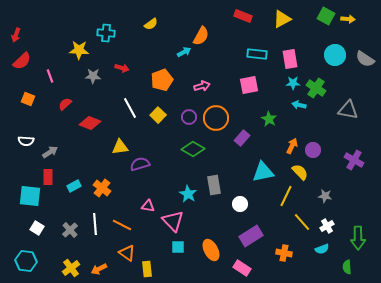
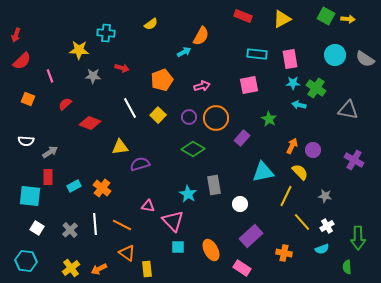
purple rectangle at (251, 236): rotated 10 degrees counterclockwise
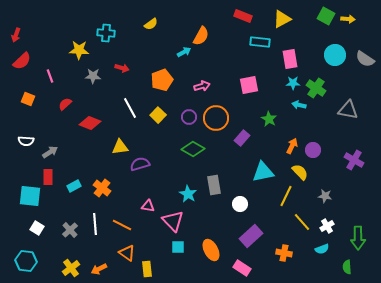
cyan rectangle at (257, 54): moved 3 px right, 12 px up
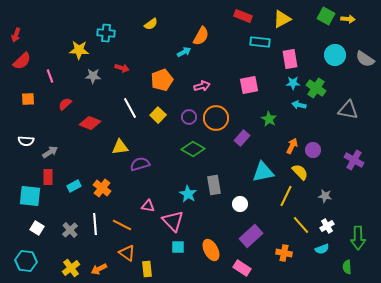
orange square at (28, 99): rotated 24 degrees counterclockwise
yellow line at (302, 222): moved 1 px left, 3 px down
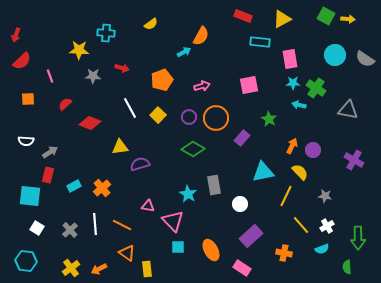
red rectangle at (48, 177): moved 2 px up; rotated 14 degrees clockwise
orange cross at (102, 188): rotated 12 degrees clockwise
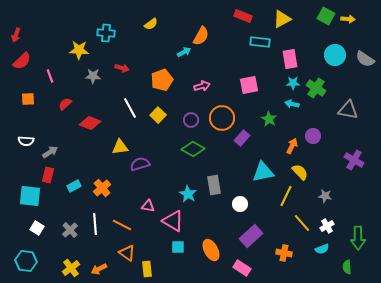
cyan arrow at (299, 105): moved 7 px left, 1 px up
purple circle at (189, 117): moved 2 px right, 3 px down
orange circle at (216, 118): moved 6 px right
purple circle at (313, 150): moved 14 px up
pink triangle at (173, 221): rotated 15 degrees counterclockwise
yellow line at (301, 225): moved 1 px right, 2 px up
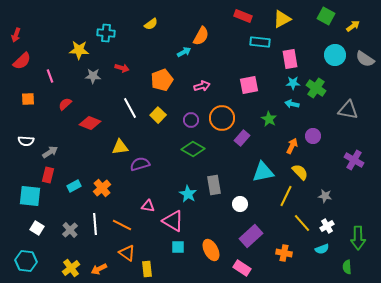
yellow arrow at (348, 19): moved 5 px right, 7 px down; rotated 40 degrees counterclockwise
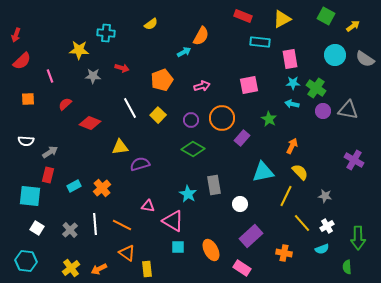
purple circle at (313, 136): moved 10 px right, 25 px up
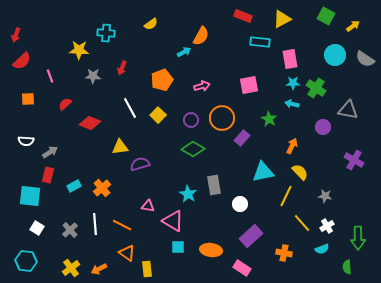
red arrow at (122, 68): rotated 96 degrees clockwise
purple circle at (323, 111): moved 16 px down
orange ellipse at (211, 250): rotated 55 degrees counterclockwise
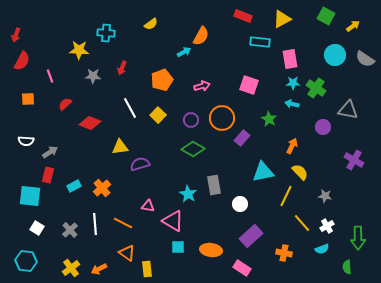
red semicircle at (22, 61): rotated 18 degrees counterclockwise
pink square at (249, 85): rotated 30 degrees clockwise
orange line at (122, 225): moved 1 px right, 2 px up
